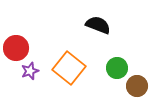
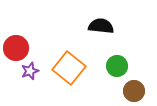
black semicircle: moved 3 px right, 1 px down; rotated 15 degrees counterclockwise
green circle: moved 2 px up
brown circle: moved 3 px left, 5 px down
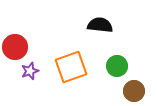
black semicircle: moved 1 px left, 1 px up
red circle: moved 1 px left, 1 px up
orange square: moved 2 px right, 1 px up; rotated 32 degrees clockwise
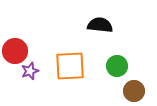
red circle: moved 4 px down
orange square: moved 1 px left, 1 px up; rotated 16 degrees clockwise
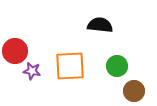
purple star: moved 2 px right; rotated 30 degrees clockwise
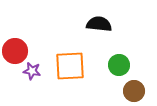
black semicircle: moved 1 px left, 1 px up
green circle: moved 2 px right, 1 px up
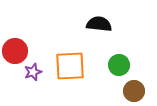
purple star: moved 1 px right, 1 px down; rotated 30 degrees counterclockwise
